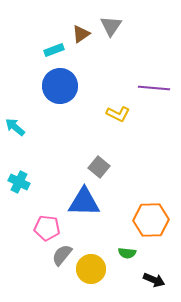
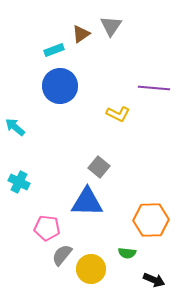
blue triangle: moved 3 px right
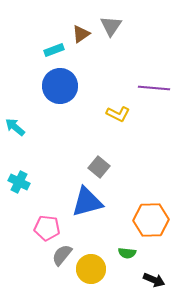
blue triangle: rotated 16 degrees counterclockwise
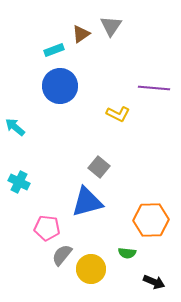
black arrow: moved 2 px down
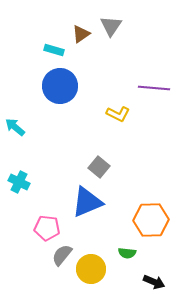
cyan rectangle: rotated 36 degrees clockwise
blue triangle: rotated 8 degrees counterclockwise
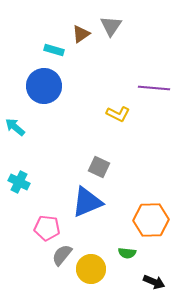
blue circle: moved 16 px left
gray square: rotated 15 degrees counterclockwise
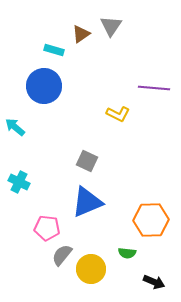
gray square: moved 12 px left, 6 px up
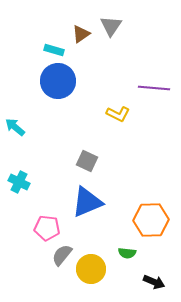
blue circle: moved 14 px right, 5 px up
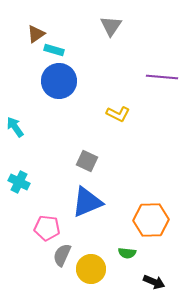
brown triangle: moved 45 px left
blue circle: moved 1 px right
purple line: moved 8 px right, 11 px up
cyan arrow: rotated 15 degrees clockwise
gray semicircle: rotated 15 degrees counterclockwise
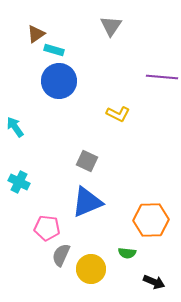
gray semicircle: moved 1 px left
